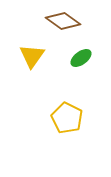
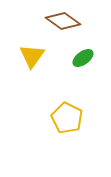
green ellipse: moved 2 px right
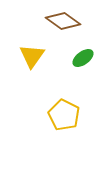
yellow pentagon: moved 3 px left, 3 px up
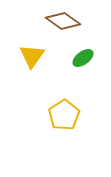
yellow pentagon: rotated 12 degrees clockwise
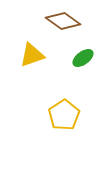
yellow triangle: moved 1 px up; rotated 36 degrees clockwise
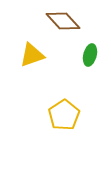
brown diamond: rotated 12 degrees clockwise
green ellipse: moved 7 px right, 3 px up; rotated 40 degrees counterclockwise
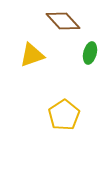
green ellipse: moved 2 px up
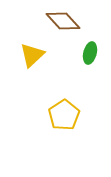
yellow triangle: rotated 24 degrees counterclockwise
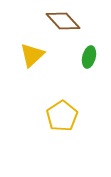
green ellipse: moved 1 px left, 4 px down
yellow pentagon: moved 2 px left, 1 px down
